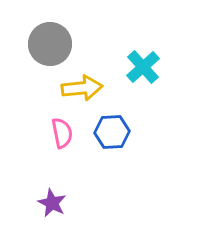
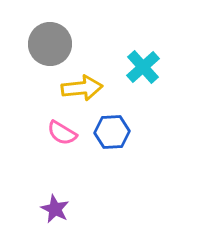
pink semicircle: rotated 132 degrees clockwise
purple star: moved 3 px right, 6 px down
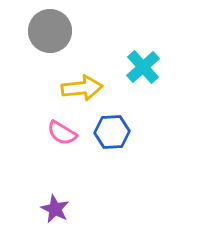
gray circle: moved 13 px up
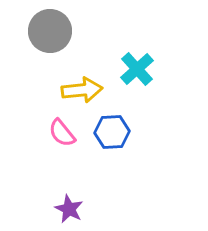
cyan cross: moved 6 px left, 2 px down
yellow arrow: moved 2 px down
pink semicircle: rotated 20 degrees clockwise
purple star: moved 14 px right
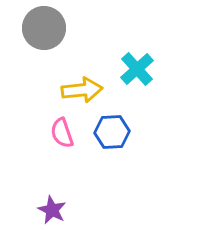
gray circle: moved 6 px left, 3 px up
pink semicircle: rotated 20 degrees clockwise
purple star: moved 17 px left, 1 px down
